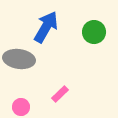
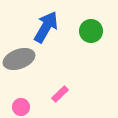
green circle: moved 3 px left, 1 px up
gray ellipse: rotated 28 degrees counterclockwise
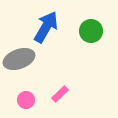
pink circle: moved 5 px right, 7 px up
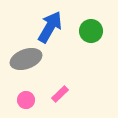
blue arrow: moved 4 px right
gray ellipse: moved 7 px right
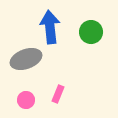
blue arrow: rotated 36 degrees counterclockwise
green circle: moved 1 px down
pink rectangle: moved 2 px left; rotated 24 degrees counterclockwise
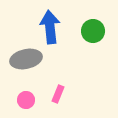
green circle: moved 2 px right, 1 px up
gray ellipse: rotated 8 degrees clockwise
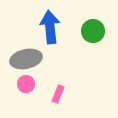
pink circle: moved 16 px up
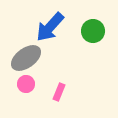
blue arrow: rotated 132 degrees counterclockwise
gray ellipse: moved 1 px up; rotated 24 degrees counterclockwise
pink rectangle: moved 1 px right, 2 px up
